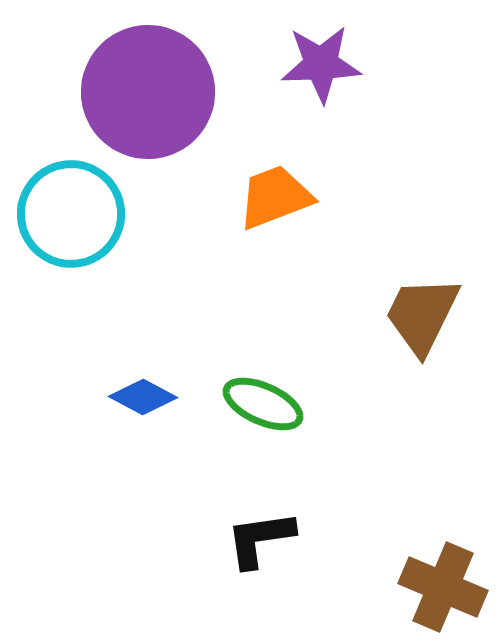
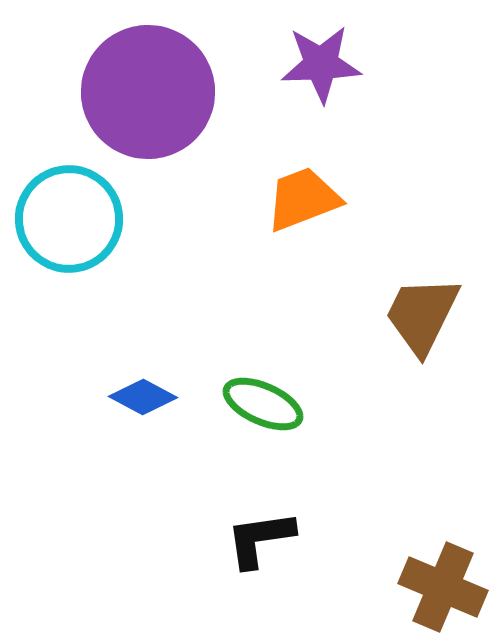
orange trapezoid: moved 28 px right, 2 px down
cyan circle: moved 2 px left, 5 px down
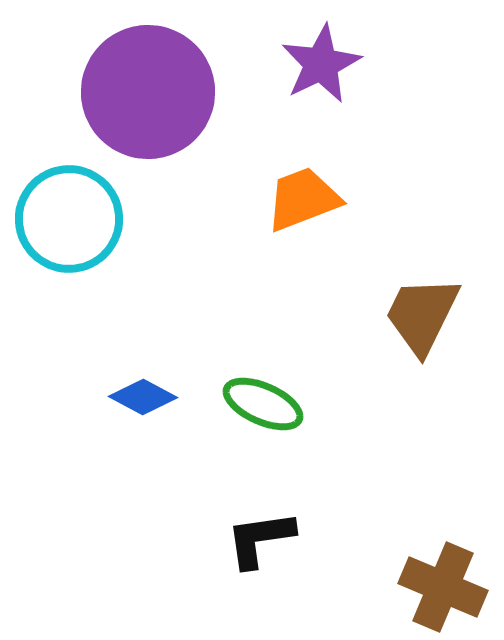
purple star: rotated 24 degrees counterclockwise
